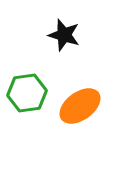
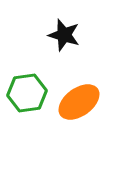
orange ellipse: moved 1 px left, 4 px up
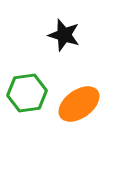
orange ellipse: moved 2 px down
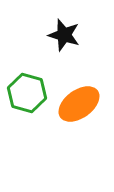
green hexagon: rotated 24 degrees clockwise
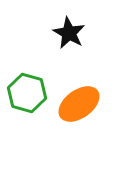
black star: moved 5 px right, 2 px up; rotated 12 degrees clockwise
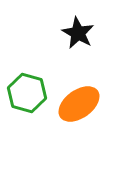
black star: moved 9 px right
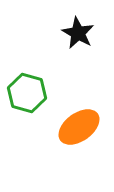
orange ellipse: moved 23 px down
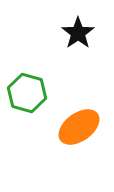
black star: rotated 8 degrees clockwise
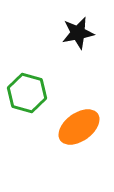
black star: rotated 24 degrees clockwise
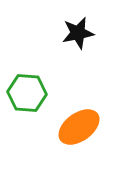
green hexagon: rotated 12 degrees counterclockwise
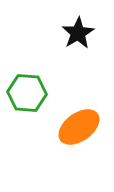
black star: rotated 20 degrees counterclockwise
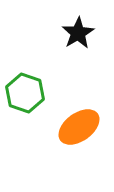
green hexagon: moved 2 px left; rotated 15 degrees clockwise
